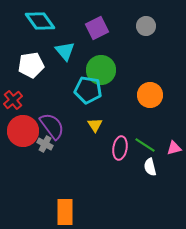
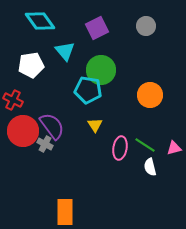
red cross: rotated 24 degrees counterclockwise
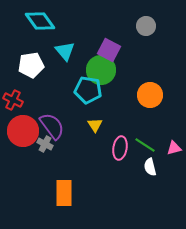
purple square: moved 12 px right, 22 px down; rotated 35 degrees counterclockwise
orange rectangle: moved 1 px left, 19 px up
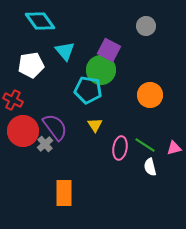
purple semicircle: moved 3 px right, 1 px down
gray cross: rotated 21 degrees clockwise
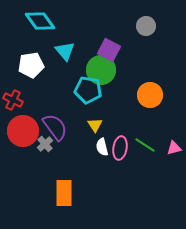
white semicircle: moved 48 px left, 20 px up
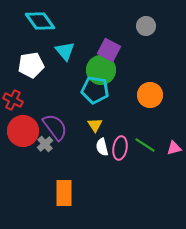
cyan pentagon: moved 7 px right
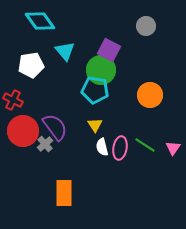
pink triangle: moved 1 px left; rotated 42 degrees counterclockwise
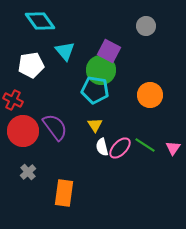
purple square: moved 1 px down
gray cross: moved 17 px left, 28 px down
pink ellipse: rotated 35 degrees clockwise
orange rectangle: rotated 8 degrees clockwise
